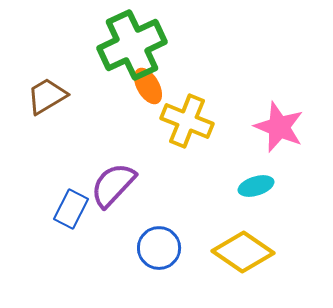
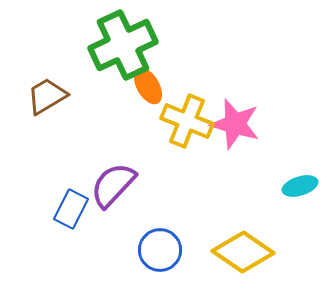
green cross: moved 9 px left
pink star: moved 44 px left, 3 px up; rotated 6 degrees counterclockwise
cyan ellipse: moved 44 px right
blue circle: moved 1 px right, 2 px down
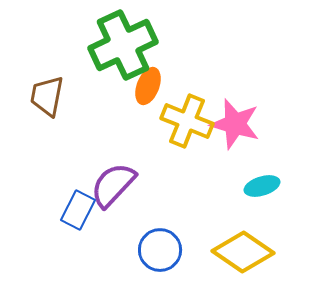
orange ellipse: rotated 51 degrees clockwise
brown trapezoid: rotated 48 degrees counterclockwise
cyan ellipse: moved 38 px left
blue rectangle: moved 7 px right, 1 px down
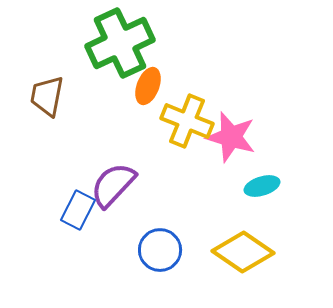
green cross: moved 3 px left, 2 px up
pink star: moved 4 px left, 13 px down
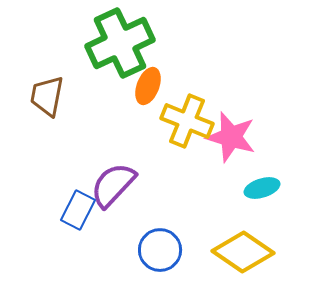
cyan ellipse: moved 2 px down
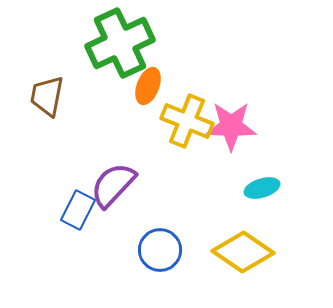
pink star: moved 11 px up; rotated 15 degrees counterclockwise
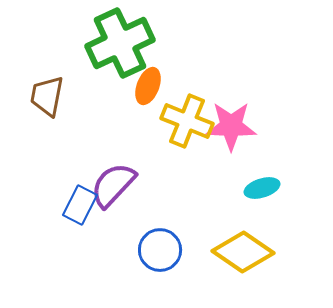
blue rectangle: moved 2 px right, 5 px up
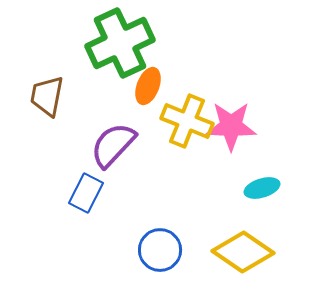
purple semicircle: moved 40 px up
blue rectangle: moved 6 px right, 12 px up
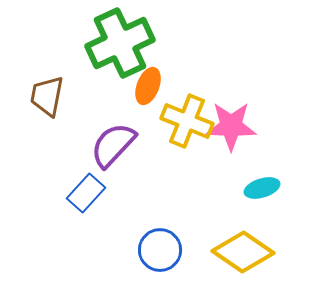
blue rectangle: rotated 15 degrees clockwise
